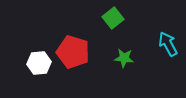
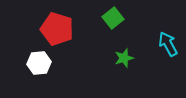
red pentagon: moved 16 px left, 23 px up
green star: rotated 24 degrees counterclockwise
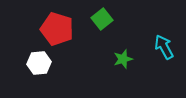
green square: moved 11 px left, 1 px down
cyan arrow: moved 4 px left, 3 px down
green star: moved 1 px left, 1 px down
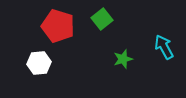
red pentagon: moved 1 px right, 3 px up
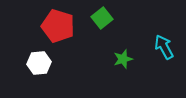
green square: moved 1 px up
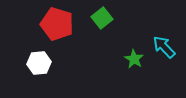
red pentagon: moved 1 px left, 2 px up
cyan arrow: rotated 15 degrees counterclockwise
green star: moved 11 px right; rotated 24 degrees counterclockwise
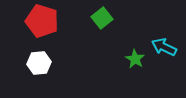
red pentagon: moved 15 px left, 3 px up
cyan arrow: rotated 20 degrees counterclockwise
green star: moved 1 px right
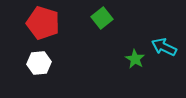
red pentagon: moved 1 px right, 2 px down
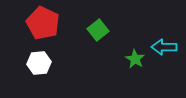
green square: moved 4 px left, 12 px down
red pentagon: rotated 8 degrees clockwise
cyan arrow: rotated 25 degrees counterclockwise
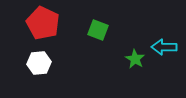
green square: rotated 30 degrees counterclockwise
